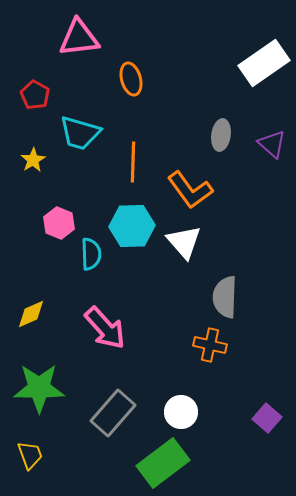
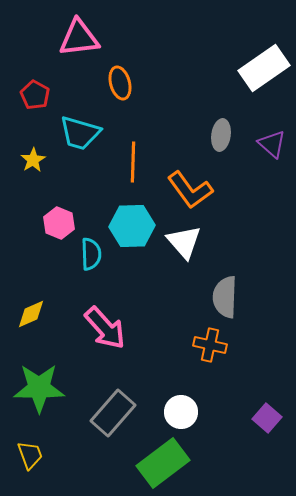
white rectangle: moved 5 px down
orange ellipse: moved 11 px left, 4 px down
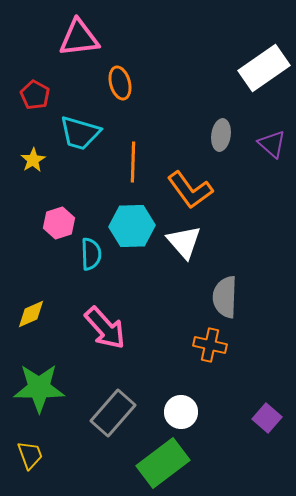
pink hexagon: rotated 20 degrees clockwise
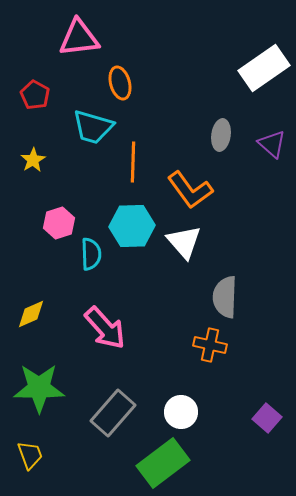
cyan trapezoid: moved 13 px right, 6 px up
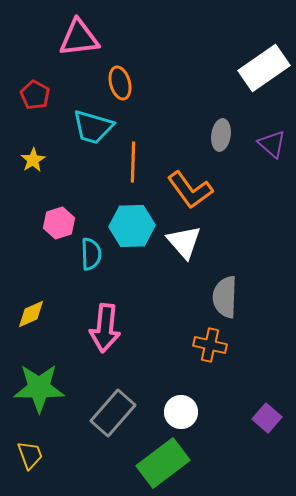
pink arrow: rotated 48 degrees clockwise
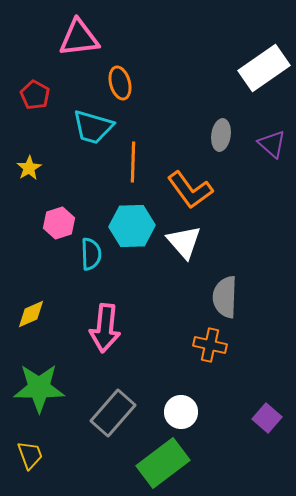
yellow star: moved 4 px left, 8 px down
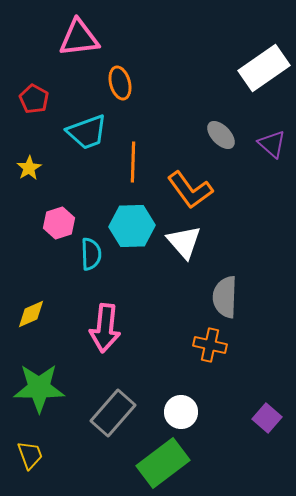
red pentagon: moved 1 px left, 4 px down
cyan trapezoid: moved 6 px left, 5 px down; rotated 36 degrees counterclockwise
gray ellipse: rotated 52 degrees counterclockwise
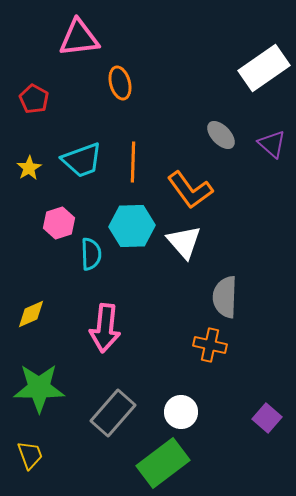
cyan trapezoid: moved 5 px left, 28 px down
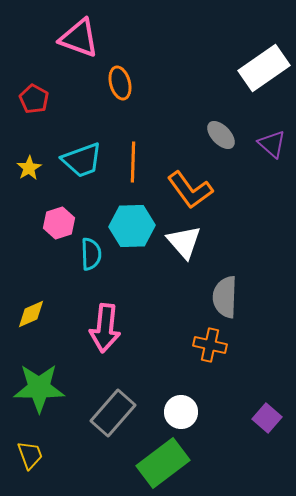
pink triangle: rotated 27 degrees clockwise
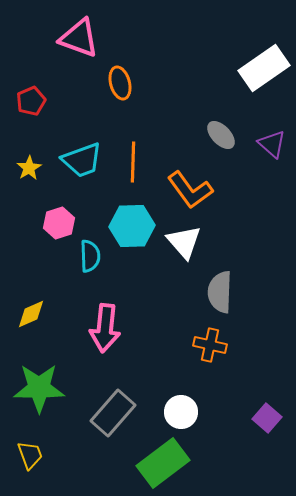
red pentagon: moved 3 px left, 2 px down; rotated 20 degrees clockwise
cyan semicircle: moved 1 px left, 2 px down
gray semicircle: moved 5 px left, 5 px up
